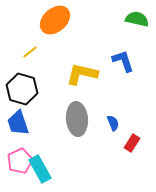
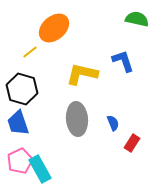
orange ellipse: moved 1 px left, 8 px down
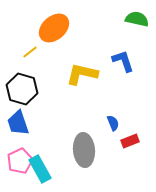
gray ellipse: moved 7 px right, 31 px down
red rectangle: moved 2 px left, 2 px up; rotated 36 degrees clockwise
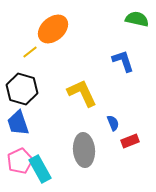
orange ellipse: moved 1 px left, 1 px down
yellow L-shape: moved 19 px down; rotated 52 degrees clockwise
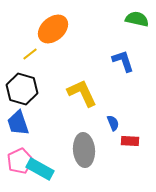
yellow line: moved 2 px down
red rectangle: rotated 24 degrees clockwise
cyan rectangle: rotated 32 degrees counterclockwise
